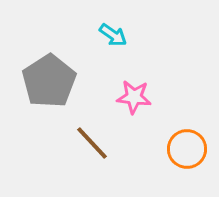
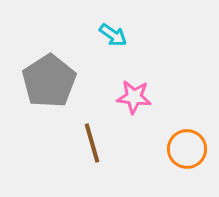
brown line: rotated 27 degrees clockwise
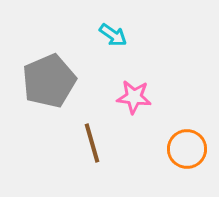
gray pentagon: rotated 10 degrees clockwise
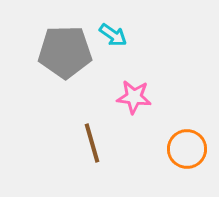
gray pentagon: moved 16 px right, 29 px up; rotated 22 degrees clockwise
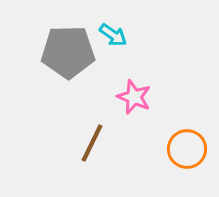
gray pentagon: moved 3 px right
pink star: rotated 16 degrees clockwise
brown line: rotated 42 degrees clockwise
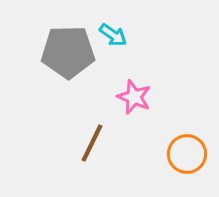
orange circle: moved 5 px down
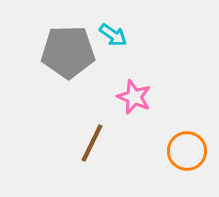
orange circle: moved 3 px up
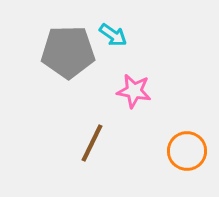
pink star: moved 6 px up; rotated 12 degrees counterclockwise
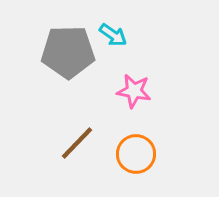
brown line: moved 15 px left; rotated 18 degrees clockwise
orange circle: moved 51 px left, 3 px down
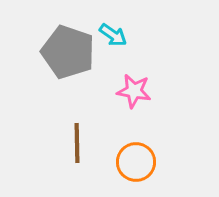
gray pentagon: rotated 20 degrees clockwise
brown line: rotated 45 degrees counterclockwise
orange circle: moved 8 px down
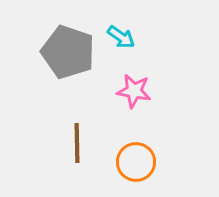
cyan arrow: moved 8 px right, 2 px down
